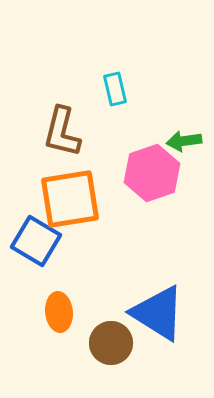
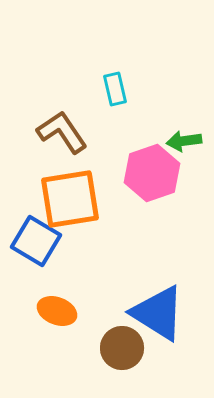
brown L-shape: rotated 132 degrees clockwise
orange ellipse: moved 2 px left, 1 px up; rotated 63 degrees counterclockwise
brown circle: moved 11 px right, 5 px down
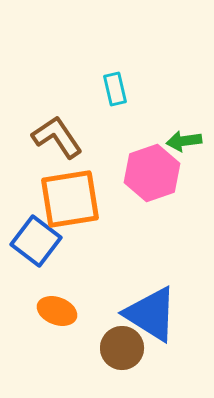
brown L-shape: moved 5 px left, 5 px down
blue square: rotated 6 degrees clockwise
blue triangle: moved 7 px left, 1 px down
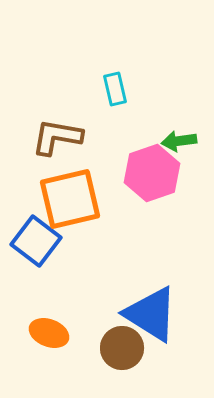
brown L-shape: rotated 46 degrees counterclockwise
green arrow: moved 5 px left
orange square: rotated 4 degrees counterclockwise
orange ellipse: moved 8 px left, 22 px down
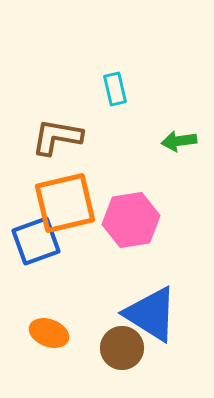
pink hexagon: moved 21 px left, 47 px down; rotated 10 degrees clockwise
orange square: moved 5 px left, 4 px down
blue square: rotated 33 degrees clockwise
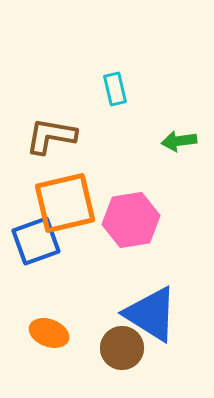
brown L-shape: moved 6 px left, 1 px up
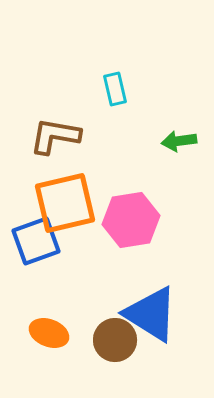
brown L-shape: moved 4 px right
brown circle: moved 7 px left, 8 px up
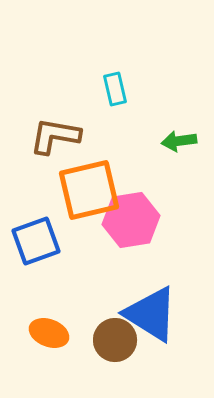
orange square: moved 24 px right, 13 px up
